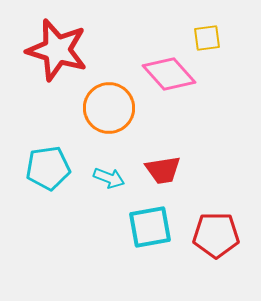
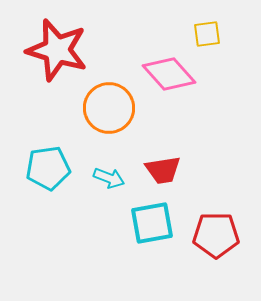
yellow square: moved 4 px up
cyan square: moved 2 px right, 4 px up
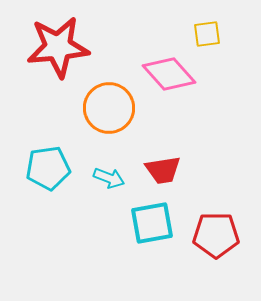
red star: moved 1 px right, 3 px up; rotated 22 degrees counterclockwise
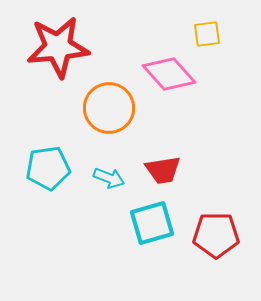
cyan square: rotated 6 degrees counterclockwise
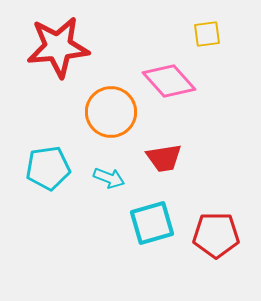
pink diamond: moved 7 px down
orange circle: moved 2 px right, 4 px down
red trapezoid: moved 1 px right, 12 px up
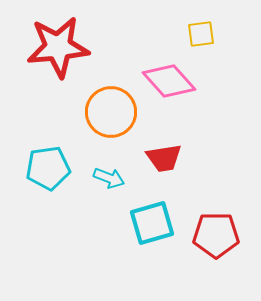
yellow square: moved 6 px left
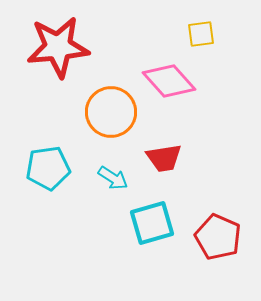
cyan arrow: moved 4 px right; rotated 12 degrees clockwise
red pentagon: moved 2 px right, 2 px down; rotated 24 degrees clockwise
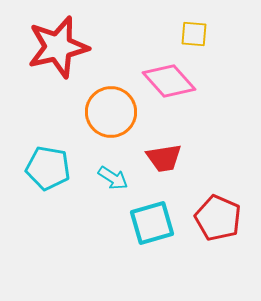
yellow square: moved 7 px left; rotated 12 degrees clockwise
red star: rotated 8 degrees counterclockwise
cyan pentagon: rotated 18 degrees clockwise
red pentagon: moved 19 px up
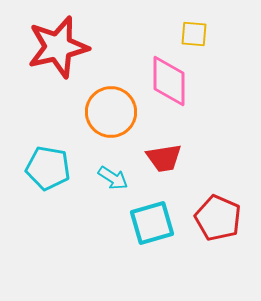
pink diamond: rotated 42 degrees clockwise
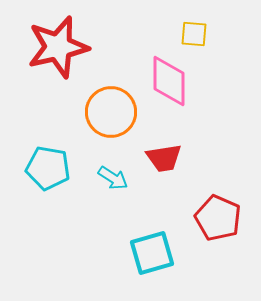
cyan square: moved 30 px down
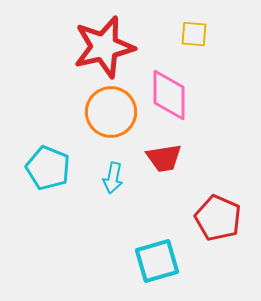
red star: moved 46 px right
pink diamond: moved 14 px down
cyan pentagon: rotated 12 degrees clockwise
cyan arrow: rotated 68 degrees clockwise
cyan square: moved 5 px right, 8 px down
